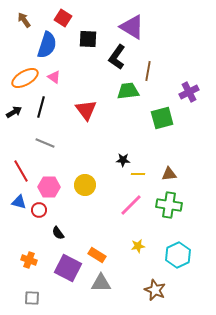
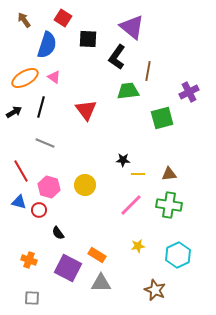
purple triangle: rotated 8 degrees clockwise
pink hexagon: rotated 15 degrees clockwise
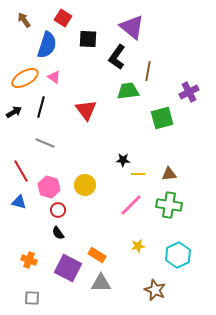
red circle: moved 19 px right
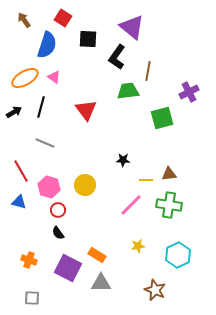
yellow line: moved 8 px right, 6 px down
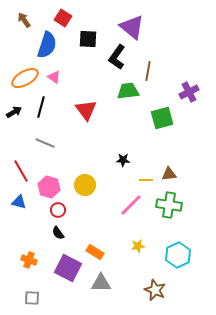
orange rectangle: moved 2 px left, 3 px up
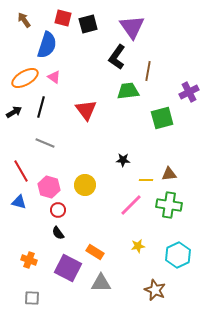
red square: rotated 18 degrees counterclockwise
purple triangle: rotated 16 degrees clockwise
black square: moved 15 px up; rotated 18 degrees counterclockwise
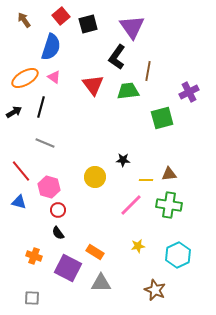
red square: moved 2 px left, 2 px up; rotated 36 degrees clockwise
blue semicircle: moved 4 px right, 2 px down
red triangle: moved 7 px right, 25 px up
red line: rotated 10 degrees counterclockwise
yellow circle: moved 10 px right, 8 px up
orange cross: moved 5 px right, 4 px up
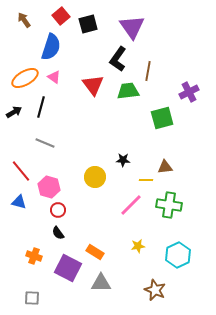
black L-shape: moved 1 px right, 2 px down
brown triangle: moved 4 px left, 7 px up
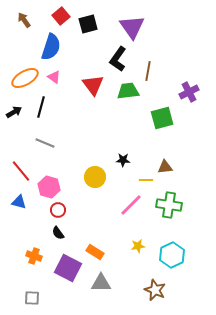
cyan hexagon: moved 6 px left
